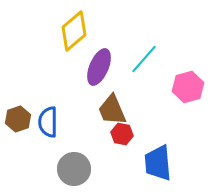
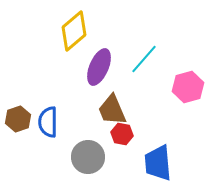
gray circle: moved 14 px right, 12 px up
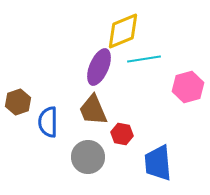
yellow diamond: moved 49 px right; rotated 18 degrees clockwise
cyan line: rotated 40 degrees clockwise
brown trapezoid: moved 19 px left
brown hexagon: moved 17 px up
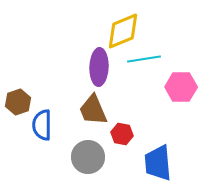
purple ellipse: rotated 21 degrees counterclockwise
pink hexagon: moved 7 px left; rotated 16 degrees clockwise
blue semicircle: moved 6 px left, 3 px down
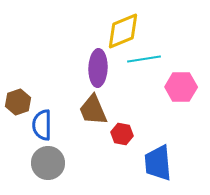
purple ellipse: moved 1 px left, 1 px down
gray circle: moved 40 px left, 6 px down
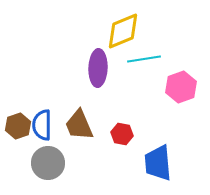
pink hexagon: rotated 20 degrees counterclockwise
brown hexagon: moved 24 px down
brown trapezoid: moved 14 px left, 15 px down
